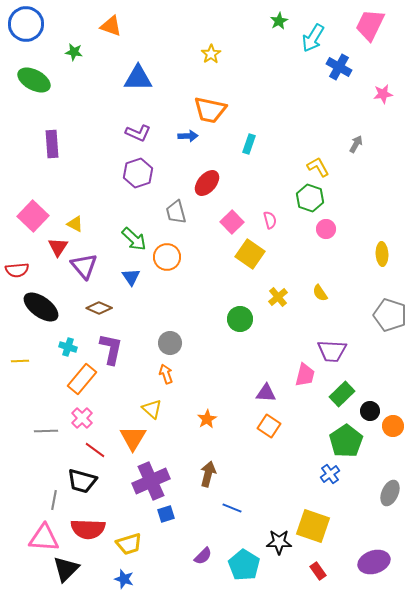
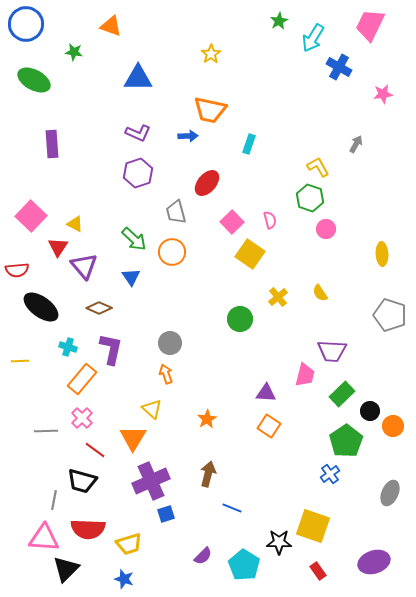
pink square at (33, 216): moved 2 px left
orange circle at (167, 257): moved 5 px right, 5 px up
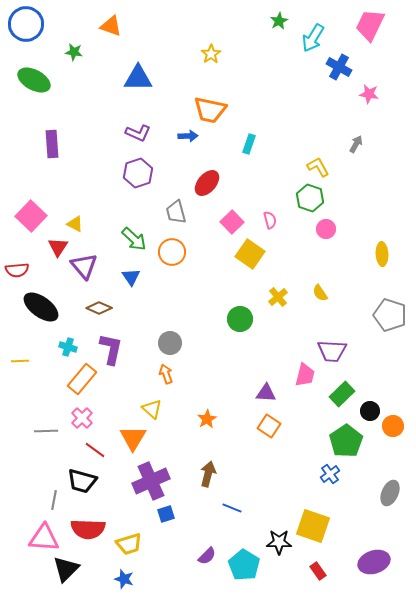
pink star at (383, 94): moved 14 px left; rotated 18 degrees clockwise
purple semicircle at (203, 556): moved 4 px right
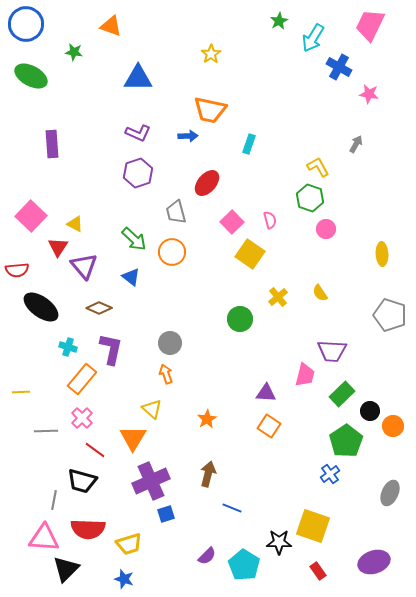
green ellipse at (34, 80): moved 3 px left, 4 px up
blue triangle at (131, 277): rotated 18 degrees counterclockwise
yellow line at (20, 361): moved 1 px right, 31 px down
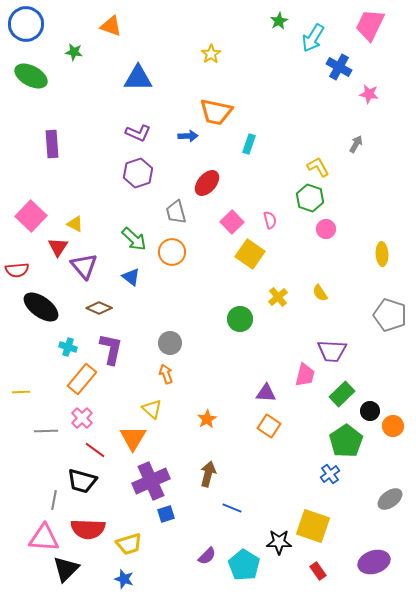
orange trapezoid at (210, 110): moved 6 px right, 2 px down
gray ellipse at (390, 493): moved 6 px down; rotated 30 degrees clockwise
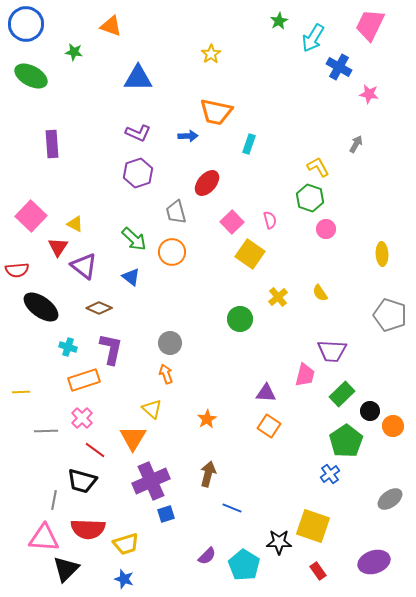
purple triangle at (84, 266): rotated 12 degrees counterclockwise
orange rectangle at (82, 379): moved 2 px right, 1 px down; rotated 32 degrees clockwise
yellow trapezoid at (129, 544): moved 3 px left
